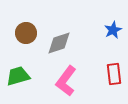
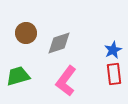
blue star: moved 20 px down
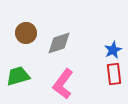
pink L-shape: moved 3 px left, 3 px down
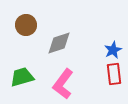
brown circle: moved 8 px up
green trapezoid: moved 4 px right, 1 px down
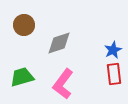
brown circle: moved 2 px left
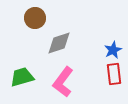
brown circle: moved 11 px right, 7 px up
pink L-shape: moved 2 px up
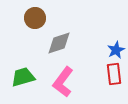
blue star: moved 3 px right
green trapezoid: moved 1 px right
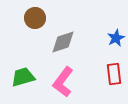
gray diamond: moved 4 px right, 1 px up
blue star: moved 12 px up
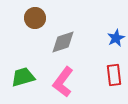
red rectangle: moved 1 px down
